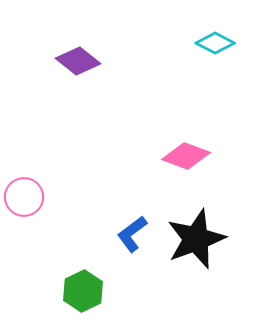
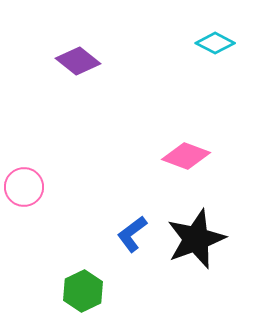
pink circle: moved 10 px up
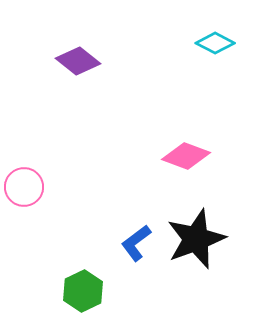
blue L-shape: moved 4 px right, 9 px down
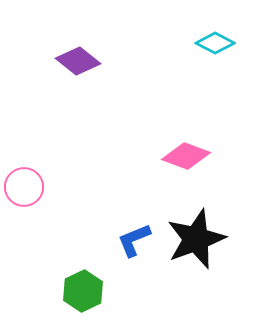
blue L-shape: moved 2 px left, 3 px up; rotated 15 degrees clockwise
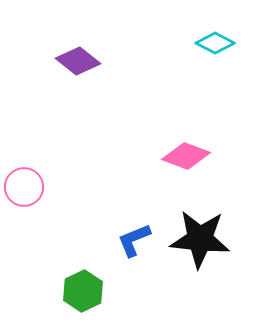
black star: moved 4 px right; rotated 26 degrees clockwise
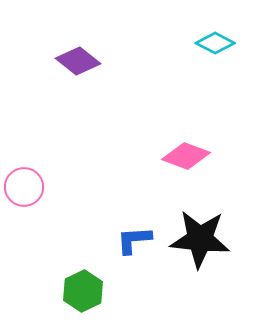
blue L-shape: rotated 18 degrees clockwise
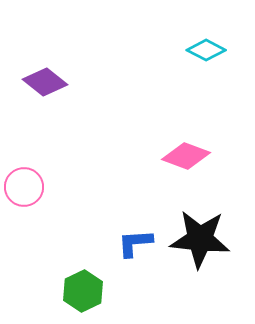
cyan diamond: moved 9 px left, 7 px down
purple diamond: moved 33 px left, 21 px down
blue L-shape: moved 1 px right, 3 px down
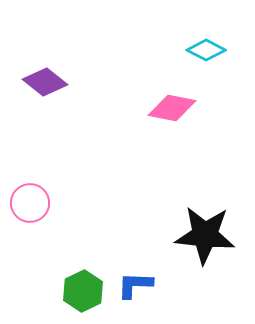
pink diamond: moved 14 px left, 48 px up; rotated 9 degrees counterclockwise
pink circle: moved 6 px right, 16 px down
black star: moved 5 px right, 4 px up
blue L-shape: moved 42 px down; rotated 6 degrees clockwise
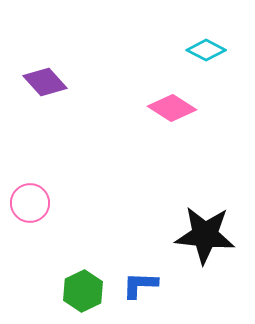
purple diamond: rotated 9 degrees clockwise
pink diamond: rotated 21 degrees clockwise
blue L-shape: moved 5 px right
